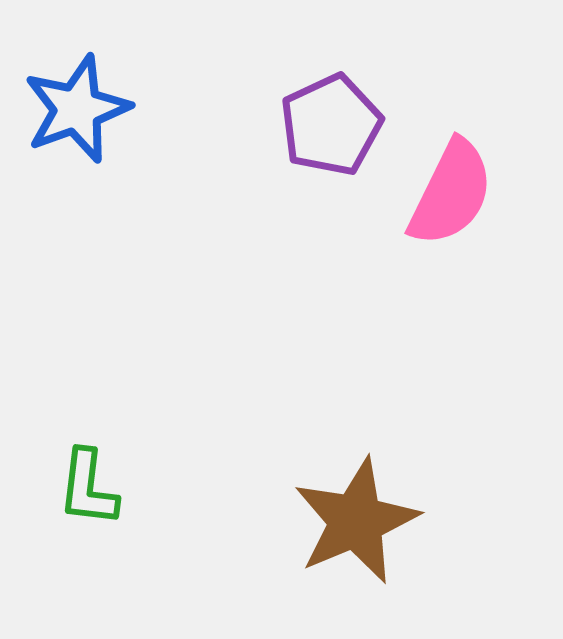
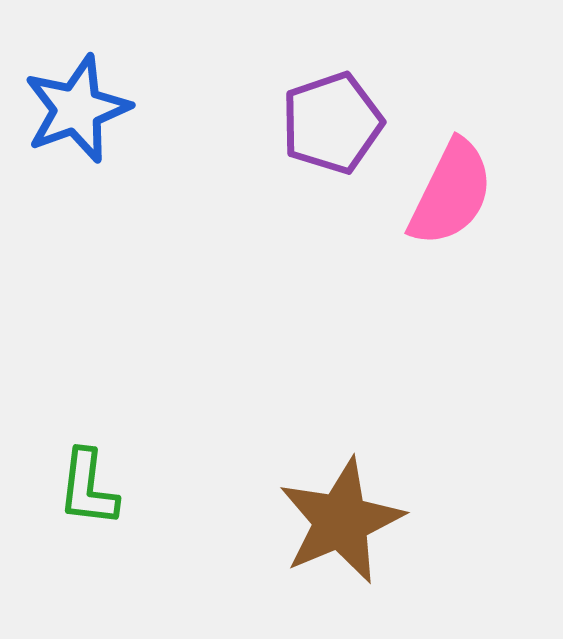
purple pentagon: moved 1 px right, 2 px up; rotated 6 degrees clockwise
brown star: moved 15 px left
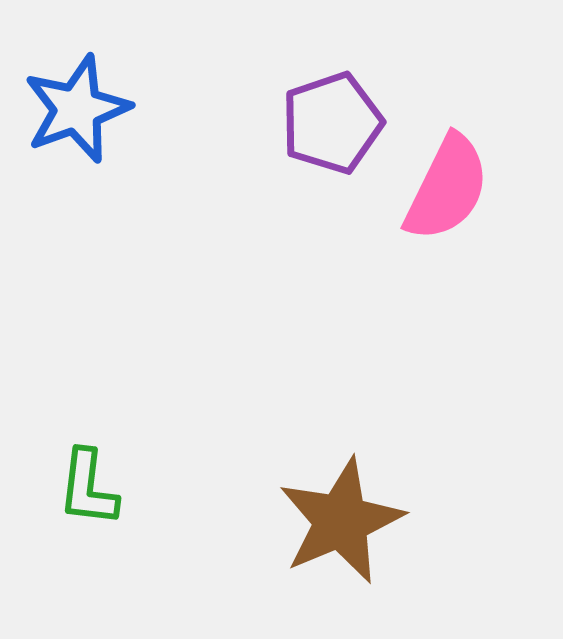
pink semicircle: moved 4 px left, 5 px up
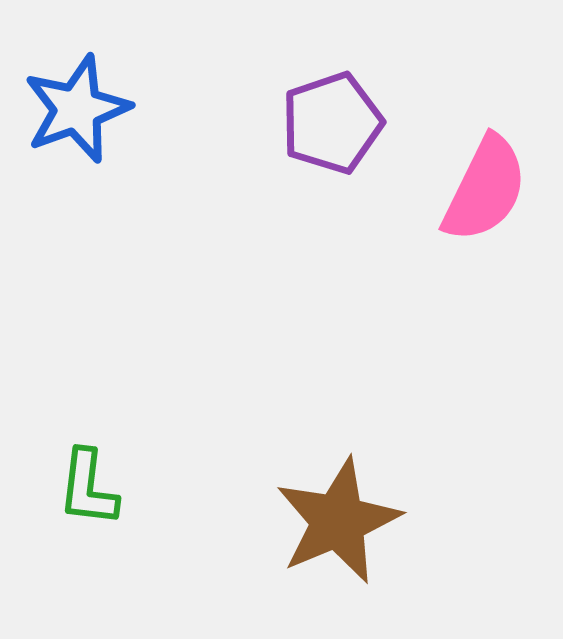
pink semicircle: moved 38 px right, 1 px down
brown star: moved 3 px left
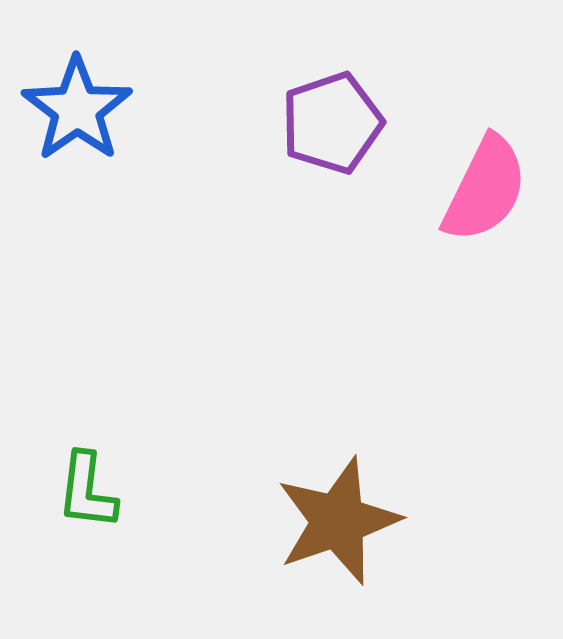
blue star: rotated 15 degrees counterclockwise
green L-shape: moved 1 px left, 3 px down
brown star: rotated 4 degrees clockwise
